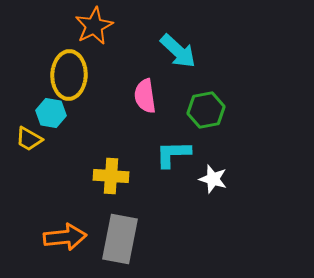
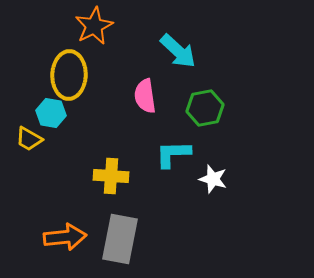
green hexagon: moved 1 px left, 2 px up
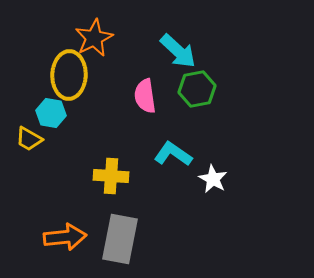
orange star: moved 12 px down
green hexagon: moved 8 px left, 19 px up
cyan L-shape: rotated 36 degrees clockwise
white star: rotated 12 degrees clockwise
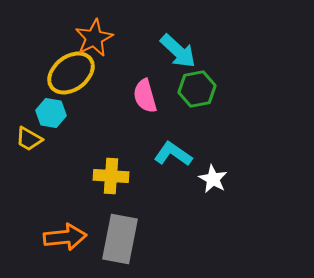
yellow ellipse: moved 2 px right, 2 px up; rotated 51 degrees clockwise
pink semicircle: rotated 8 degrees counterclockwise
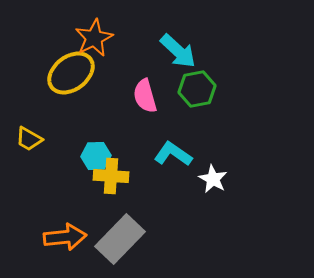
cyan hexagon: moved 45 px right, 43 px down; rotated 12 degrees counterclockwise
gray rectangle: rotated 33 degrees clockwise
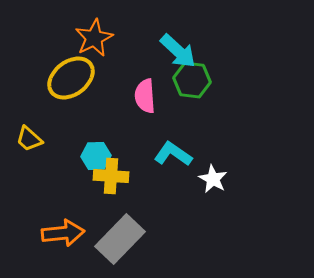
yellow ellipse: moved 5 px down
green hexagon: moved 5 px left, 9 px up; rotated 18 degrees clockwise
pink semicircle: rotated 12 degrees clockwise
yellow trapezoid: rotated 12 degrees clockwise
orange arrow: moved 2 px left, 4 px up
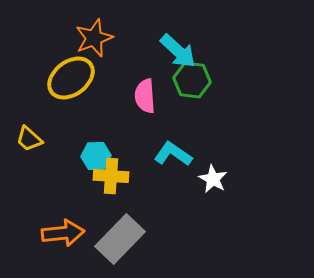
orange star: rotated 6 degrees clockwise
